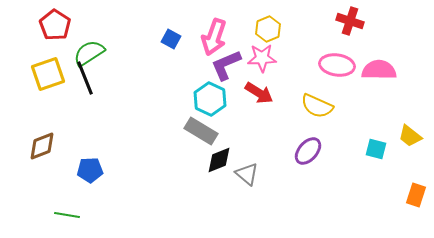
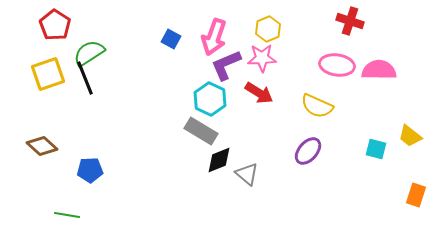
brown diamond: rotated 64 degrees clockwise
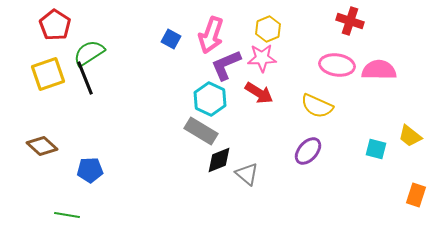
pink arrow: moved 3 px left, 2 px up
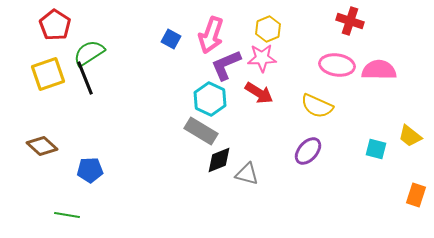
gray triangle: rotated 25 degrees counterclockwise
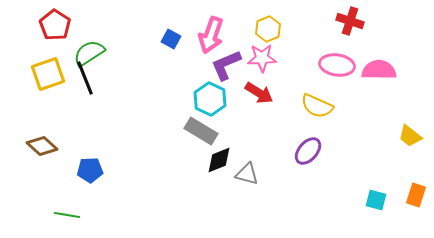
cyan square: moved 51 px down
